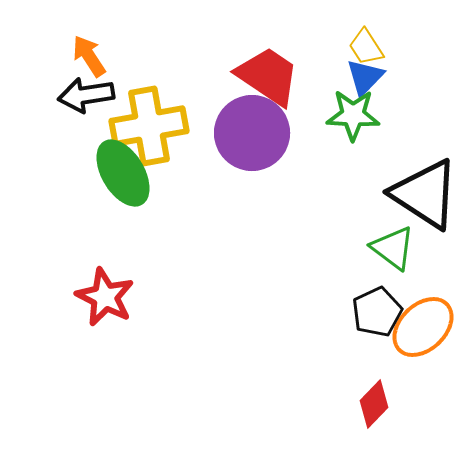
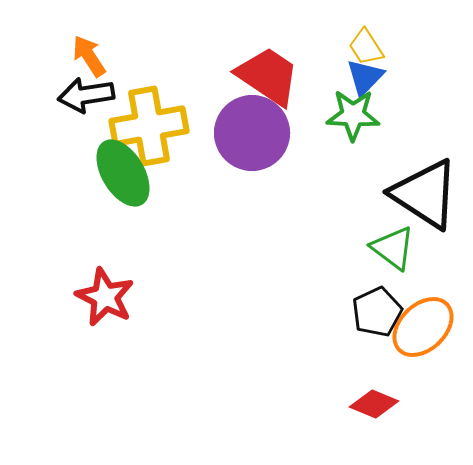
red diamond: rotated 69 degrees clockwise
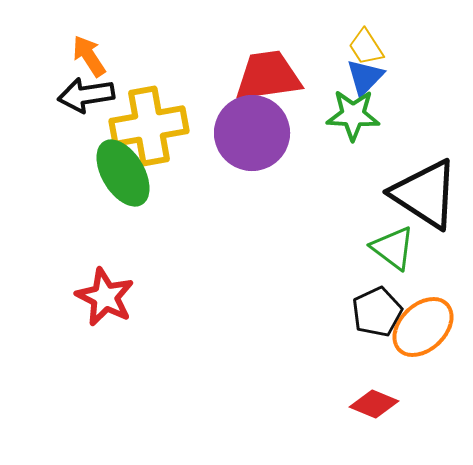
red trapezoid: rotated 42 degrees counterclockwise
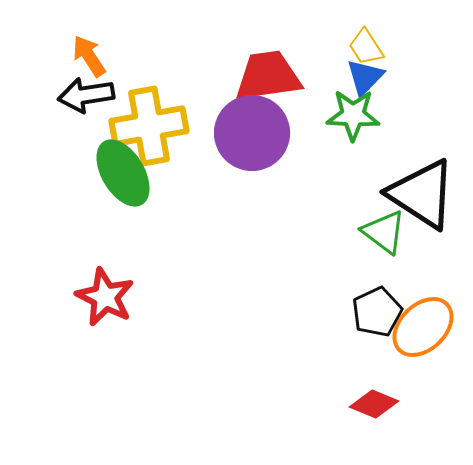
black triangle: moved 3 px left
green triangle: moved 9 px left, 16 px up
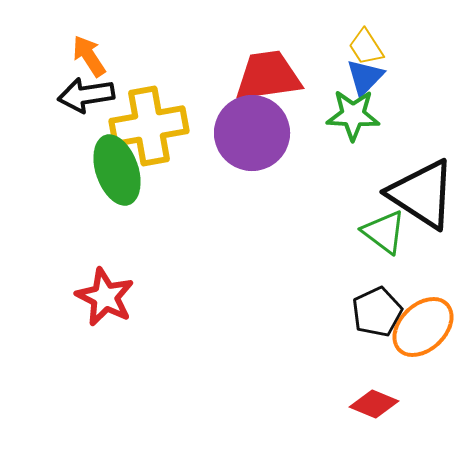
green ellipse: moved 6 px left, 3 px up; rotated 12 degrees clockwise
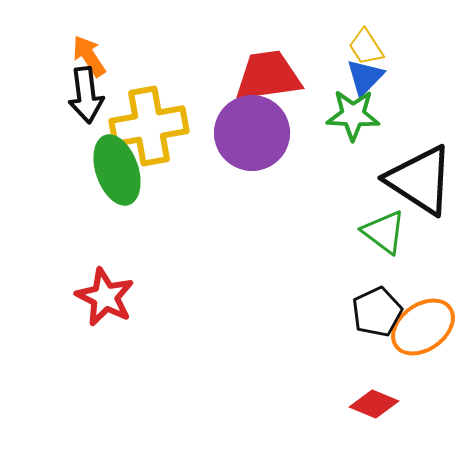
black arrow: rotated 88 degrees counterclockwise
black triangle: moved 2 px left, 14 px up
orange ellipse: rotated 8 degrees clockwise
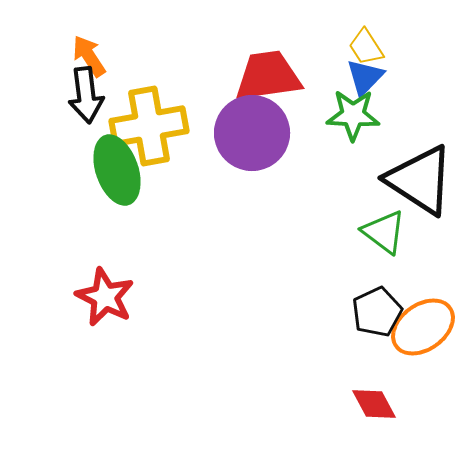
red diamond: rotated 39 degrees clockwise
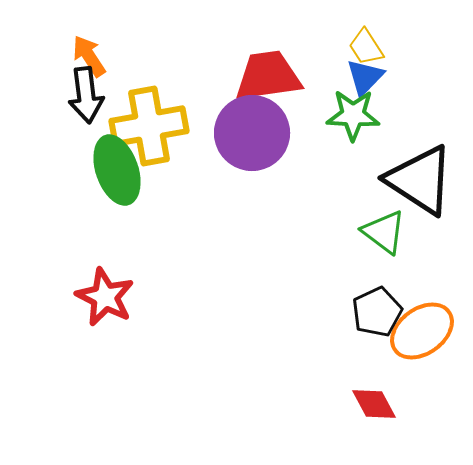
orange ellipse: moved 1 px left, 4 px down
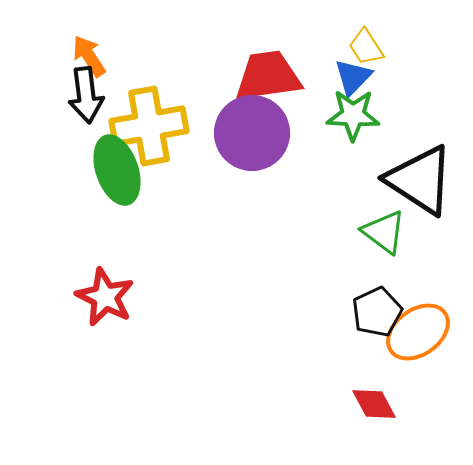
blue triangle: moved 12 px left
orange ellipse: moved 4 px left, 1 px down
